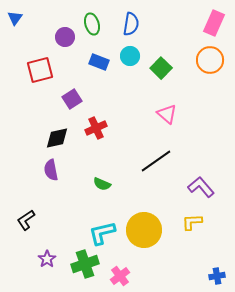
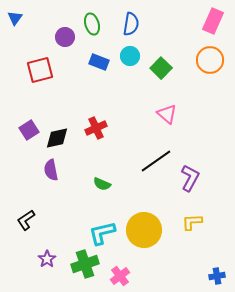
pink rectangle: moved 1 px left, 2 px up
purple square: moved 43 px left, 31 px down
purple L-shape: moved 11 px left, 9 px up; rotated 68 degrees clockwise
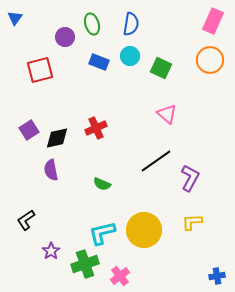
green square: rotated 20 degrees counterclockwise
purple star: moved 4 px right, 8 px up
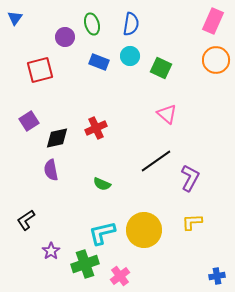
orange circle: moved 6 px right
purple square: moved 9 px up
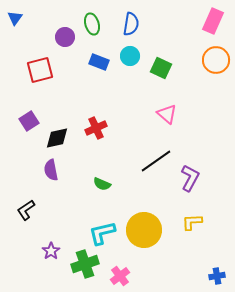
black L-shape: moved 10 px up
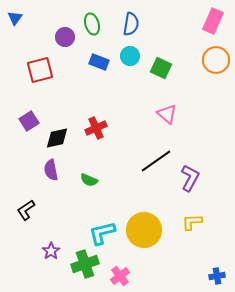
green semicircle: moved 13 px left, 4 px up
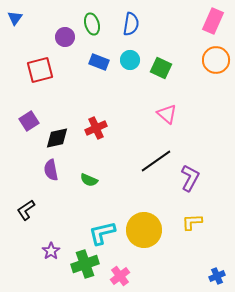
cyan circle: moved 4 px down
blue cross: rotated 14 degrees counterclockwise
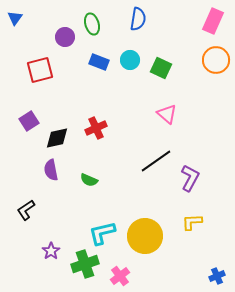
blue semicircle: moved 7 px right, 5 px up
yellow circle: moved 1 px right, 6 px down
